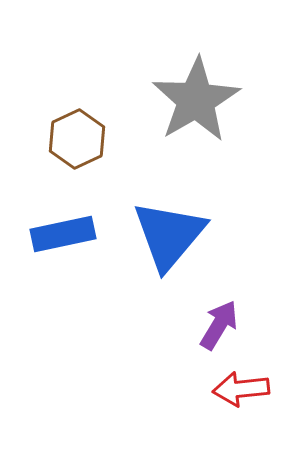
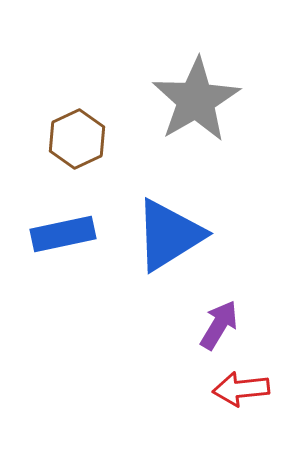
blue triangle: rotated 18 degrees clockwise
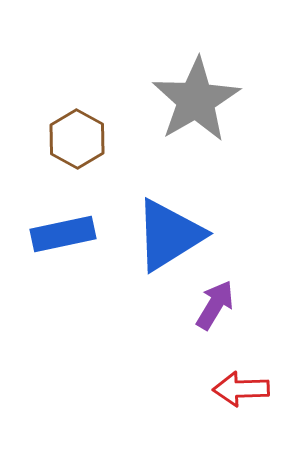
brown hexagon: rotated 6 degrees counterclockwise
purple arrow: moved 4 px left, 20 px up
red arrow: rotated 4 degrees clockwise
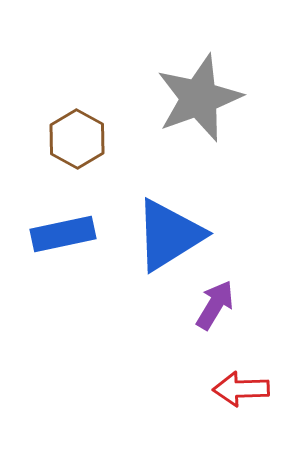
gray star: moved 3 px right, 2 px up; rotated 10 degrees clockwise
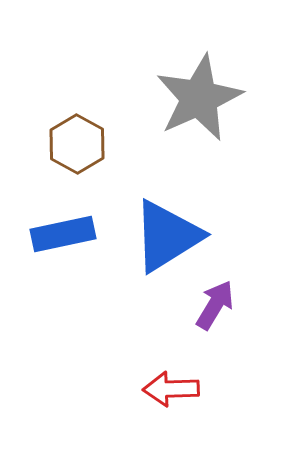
gray star: rotated 4 degrees counterclockwise
brown hexagon: moved 5 px down
blue triangle: moved 2 px left, 1 px down
red arrow: moved 70 px left
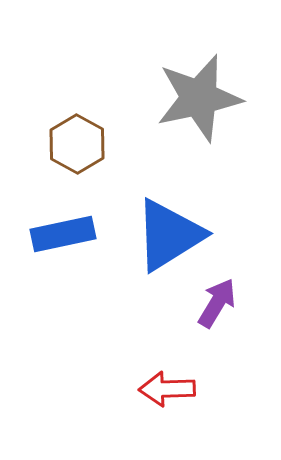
gray star: rotated 12 degrees clockwise
blue triangle: moved 2 px right, 1 px up
purple arrow: moved 2 px right, 2 px up
red arrow: moved 4 px left
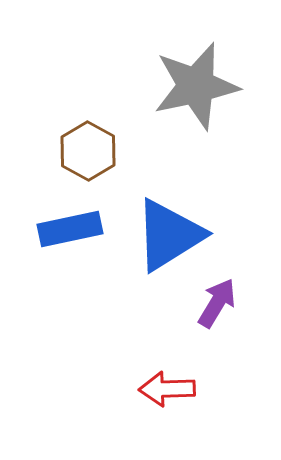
gray star: moved 3 px left, 12 px up
brown hexagon: moved 11 px right, 7 px down
blue rectangle: moved 7 px right, 5 px up
